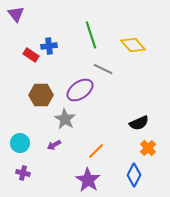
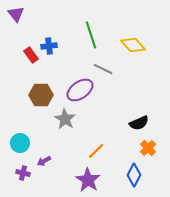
red rectangle: rotated 21 degrees clockwise
purple arrow: moved 10 px left, 16 px down
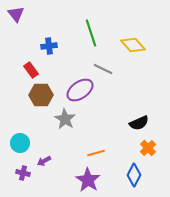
green line: moved 2 px up
red rectangle: moved 15 px down
orange line: moved 2 px down; rotated 30 degrees clockwise
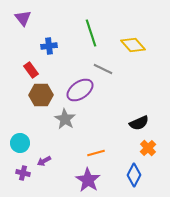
purple triangle: moved 7 px right, 4 px down
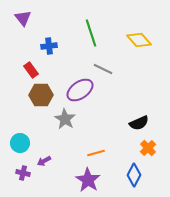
yellow diamond: moved 6 px right, 5 px up
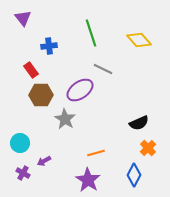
purple cross: rotated 16 degrees clockwise
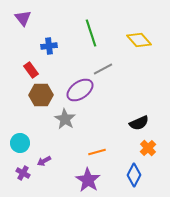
gray line: rotated 54 degrees counterclockwise
orange line: moved 1 px right, 1 px up
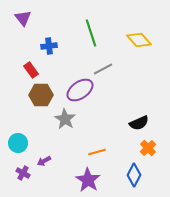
cyan circle: moved 2 px left
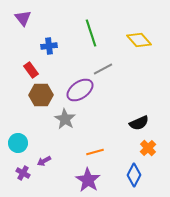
orange line: moved 2 px left
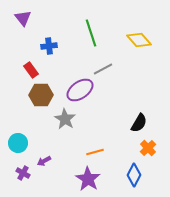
black semicircle: rotated 36 degrees counterclockwise
purple star: moved 1 px up
